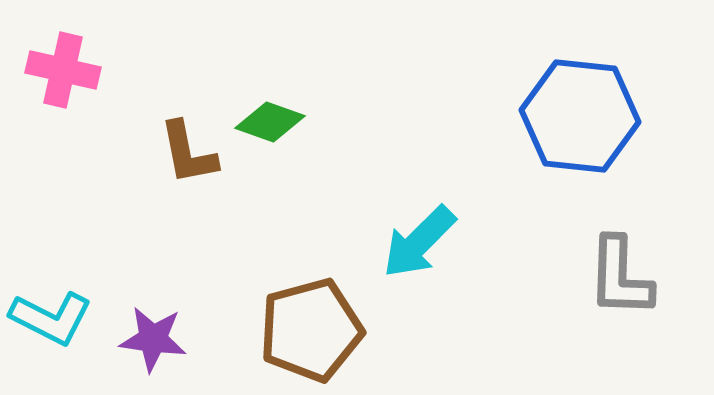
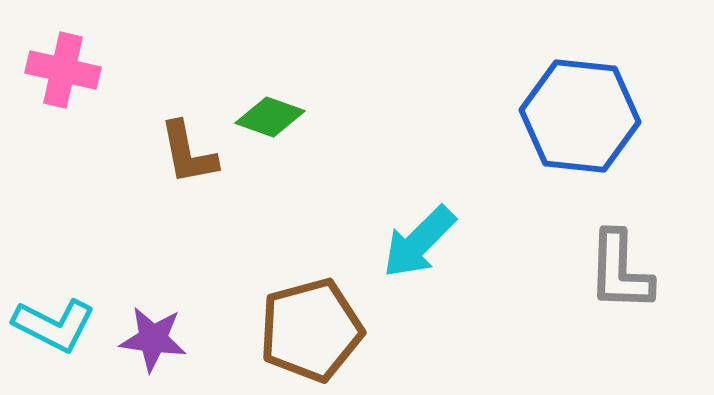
green diamond: moved 5 px up
gray L-shape: moved 6 px up
cyan L-shape: moved 3 px right, 7 px down
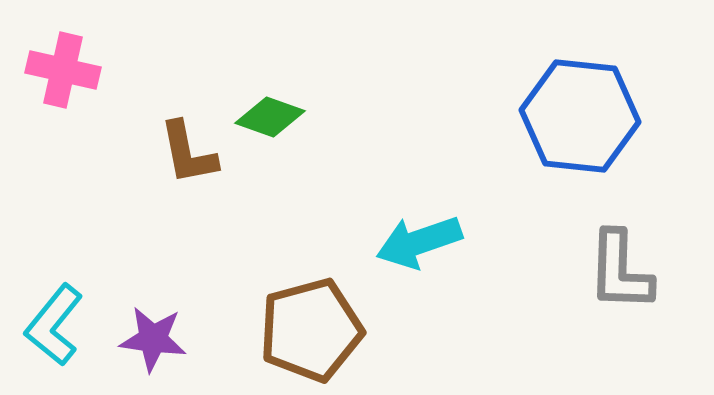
cyan arrow: rotated 26 degrees clockwise
cyan L-shape: rotated 102 degrees clockwise
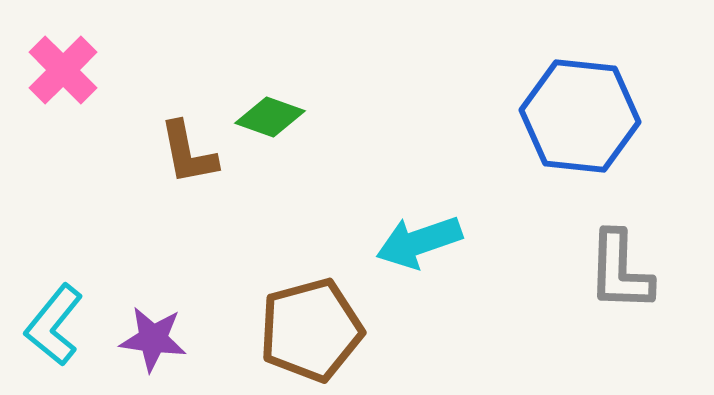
pink cross: rotated 32 degrees clockwise
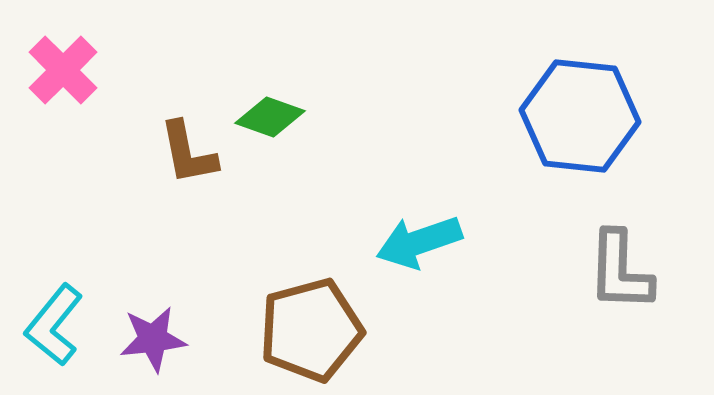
purple star: rotated 14 degrees counterclockwise
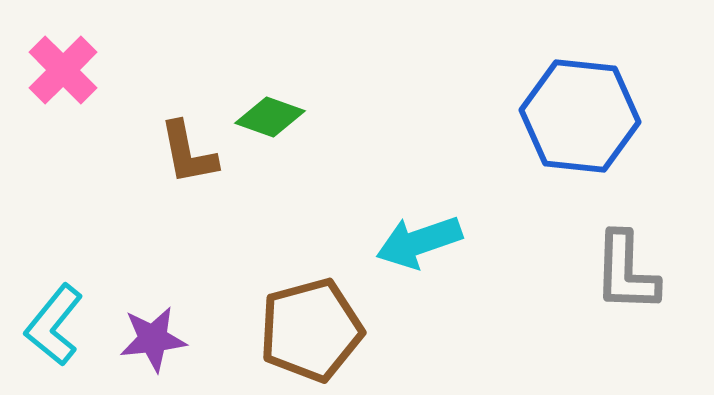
gray L-shape: moved 6 px right, 1 px down
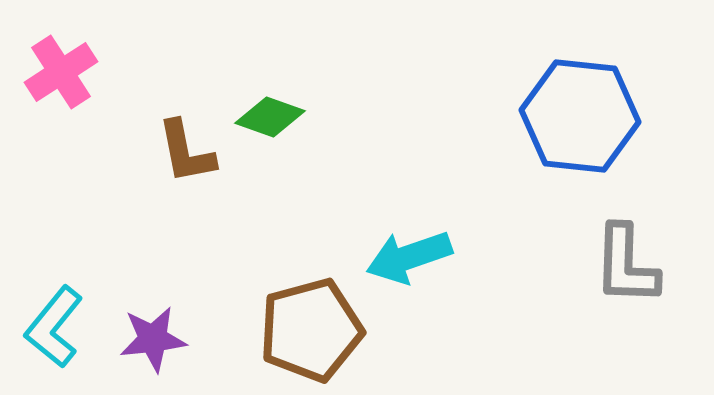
pink cross: moved 2 px left, 2 px down; rotated 12 degrees clockwise
brown L-shape: moved 2 px left, 1 px up
cyan arrow: moved 10 px left, 15 px down
gray L-shape: moved 7 px up
cyan L-shape: moved 2 px down
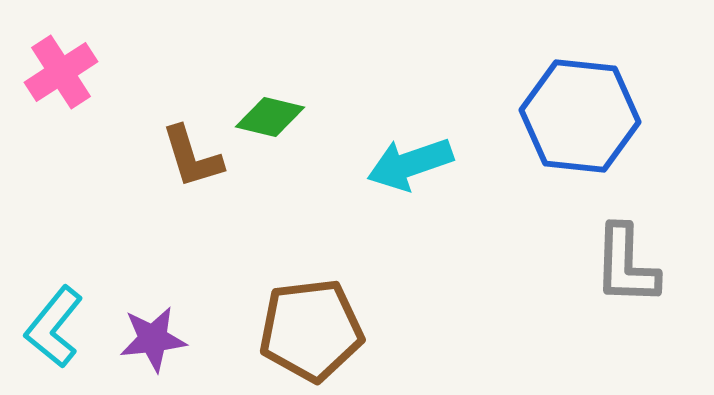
green diamond: rotated 6 degrees counterclockwise
brown L-shape: moved 6 px right, 5 px down; rotated 6 degrees counterclockwise
cyan arrow: moved 1 px right, 93 px up
brown pentagon: rotated 8 degrees clockwise
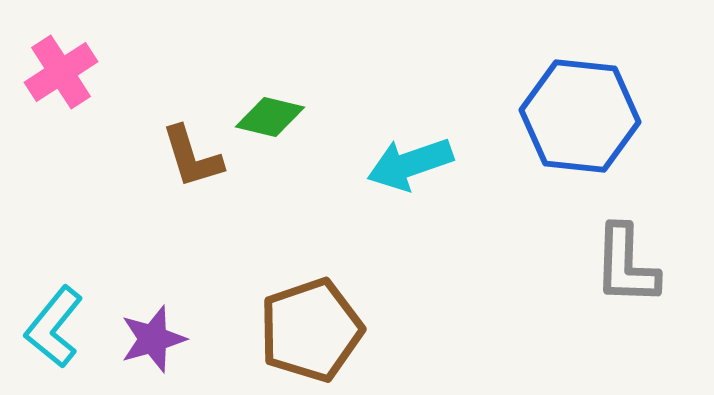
brown pentagon: rotated 12 degrees counterclockwise
purple star: rotated 10 degrees counterclockwise
